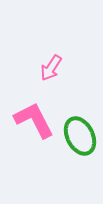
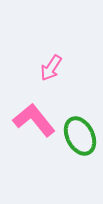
pink L-shape: rotated 12 degrees counterclockwise
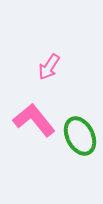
pink arrow: moved 2 px left, 1 px up
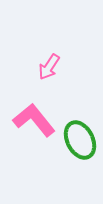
green ellipse: moved 4 px down
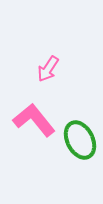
pink arrow: moved 1 px left, 2 px down
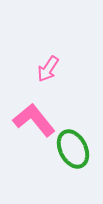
green ellipse: moved 7 px left, 9 px down
